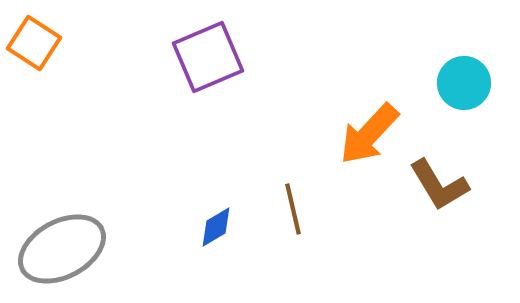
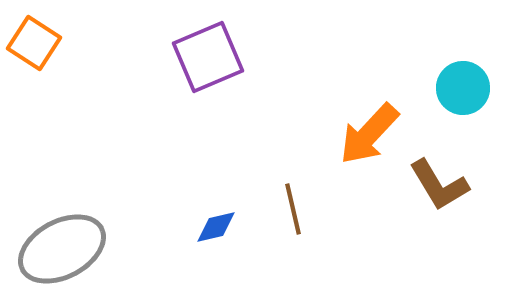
cyan circle: moved 1 px left, 5 px down
blue diamond: rotated 18 degrees clockwise
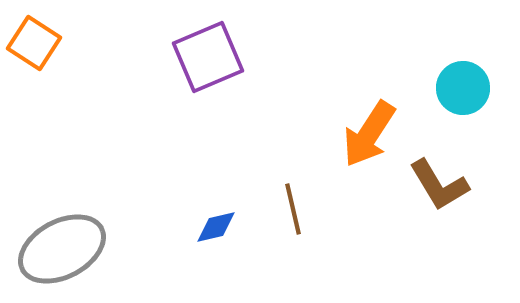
orange arrow: rotated 10 degrees counterclockwise
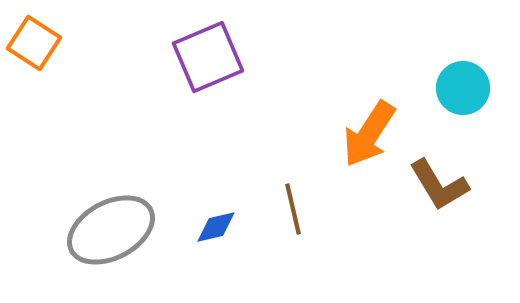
gray ellipse: moved 49 px right, 19 px up
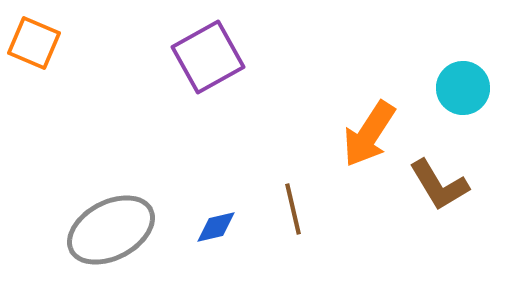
orange square: rotated 10 degrees counterclockwise
purple square: rotated 6 degrees counterclockwise
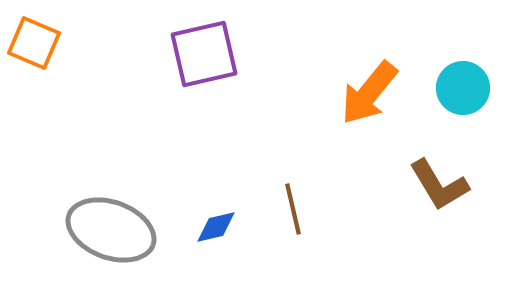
purple square: moved 4 px left, 3 px up; rotated 16 degrees clockwise
orange arrow: moved 41 px up; rotated 6 degrees clockwise
gray ellipse: rotated 48 degrees clockwise
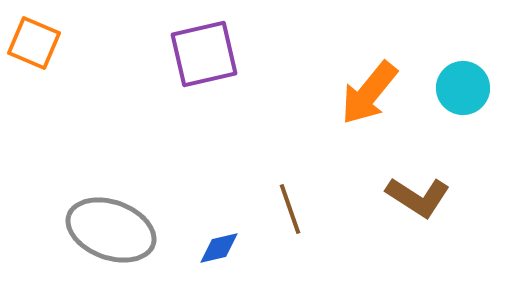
brown L-shape: moved 21 px left, 12 px down; rotated 26 degrees counterclockwise
brown line: moved 3 px left; rotated 6 degrees counterclockwise
blue diamond: moved 3 px right, 21 px down
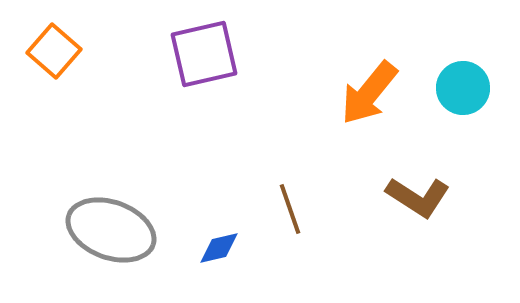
orange square: moved 20 px right, 8 px down; rotated 18 degrees clockwise
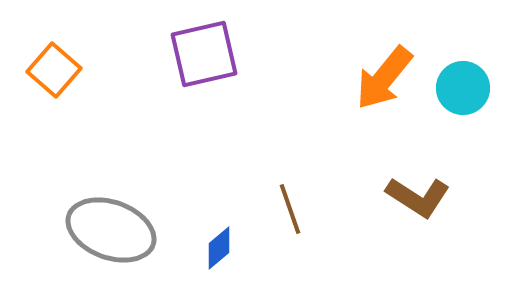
orange square: moved 19 px down
orange arrow: moved 15 px right, 15 px up
blue diamond: rotated 27 degrees counterclockwise
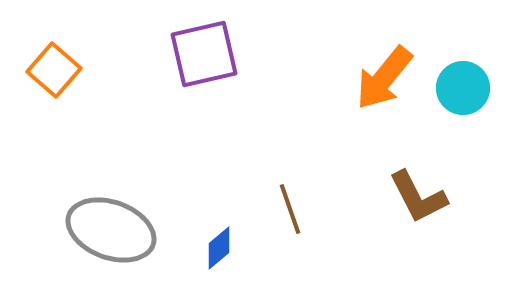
brown L-shape: rotated 30 degrees clockwise
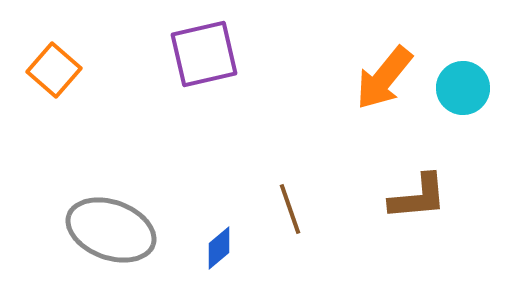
brown L-shape: rotated 68 degrees counterclockwise
